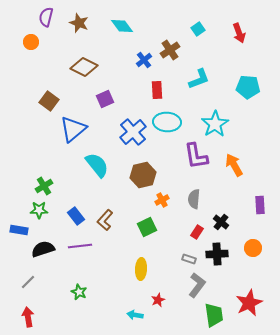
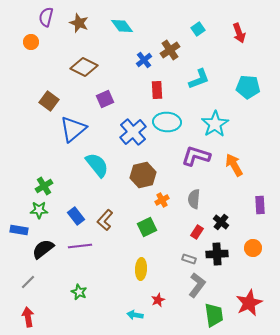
purple L-shape at (196, 156): rotated 116 degrees clockwise
black semicircle at (43, 249): rotated 20 degrees counterclockwise
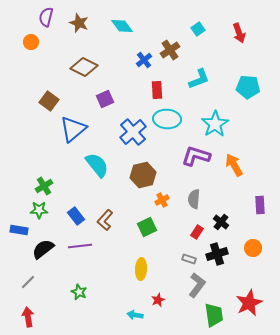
cyan ellipse at (167, 122): moved 3 px up
black cross at (217, 254): rotated 15 degrees counterclockwise
